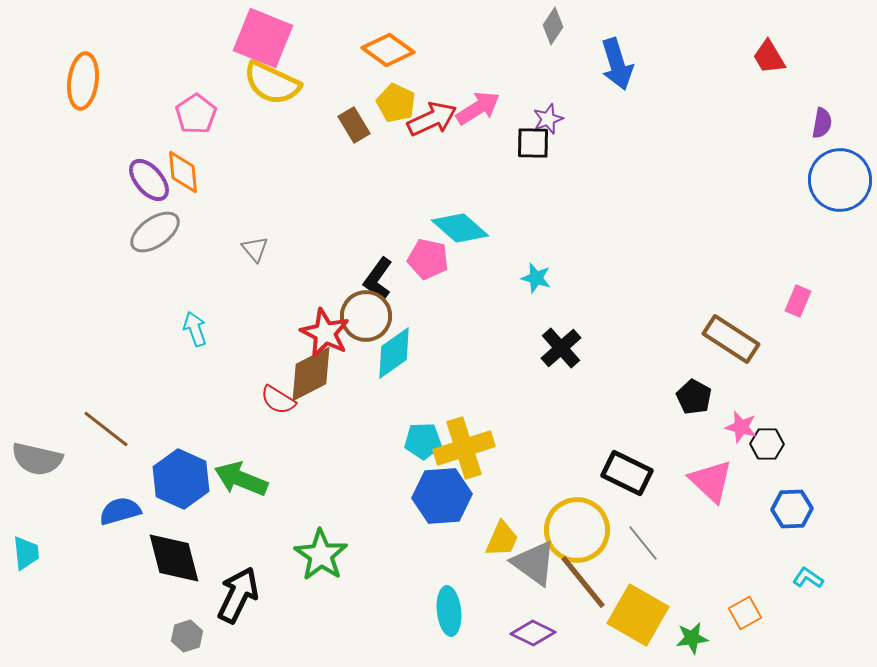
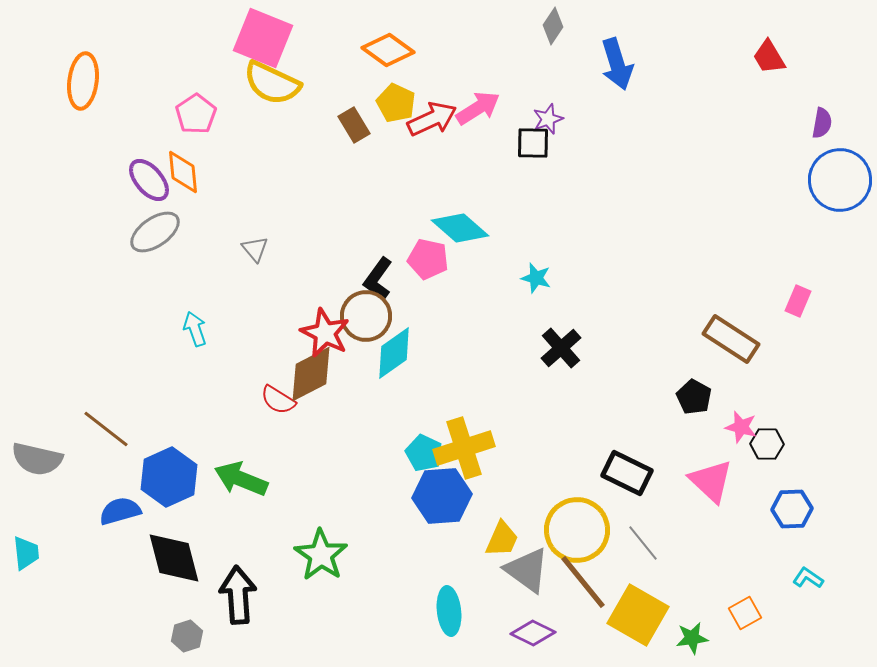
cyan pentagon at (423, 441): moved 1 px right, 12 px down; rotated 27 degrees clockwise
blue hexagon at (181, 479): moved 12 px left, 2 px up; rotated 12 degrees clockwise
gray triangle at (534, 563): moved 7 px left, 7 px down
black arrow at (238, 595): rotated 30 degrees counterclockwise
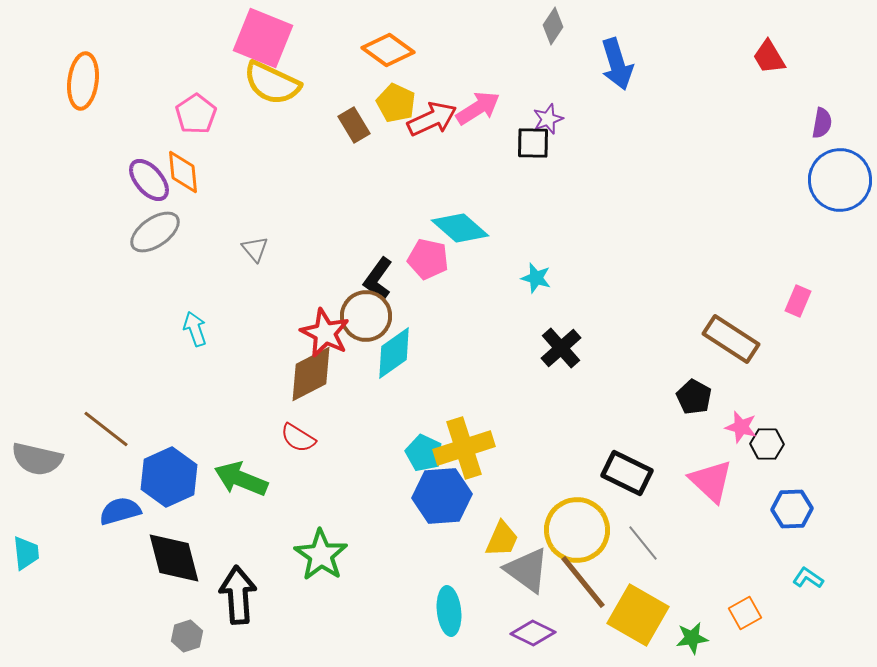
red semicircle at (278, 400): moved 20 px right, 38 px down
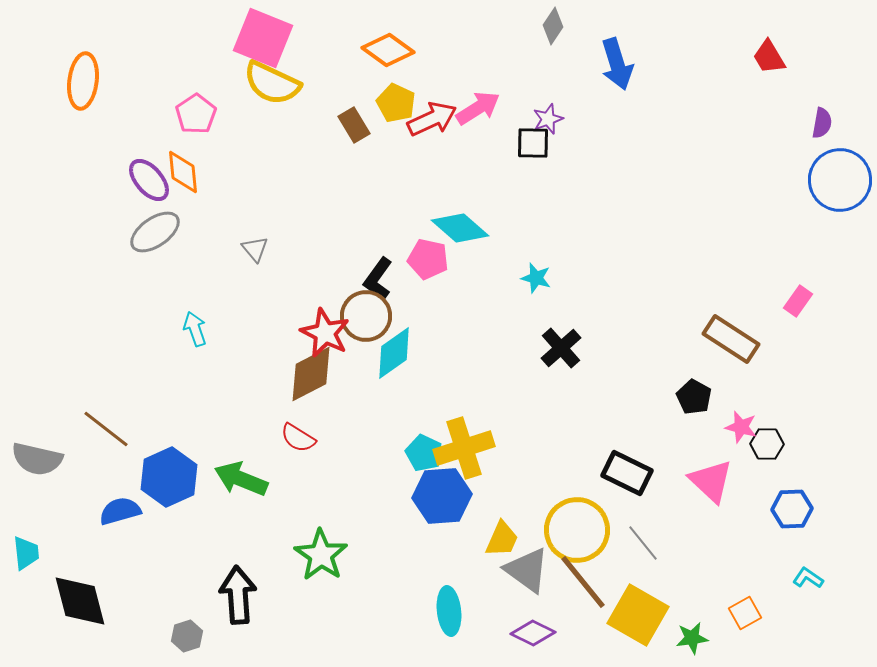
pink rectangle at (798, 301): rotated 12 degrees clockwise
black diamond at (174, 558): moved 94 px left, 43 px down
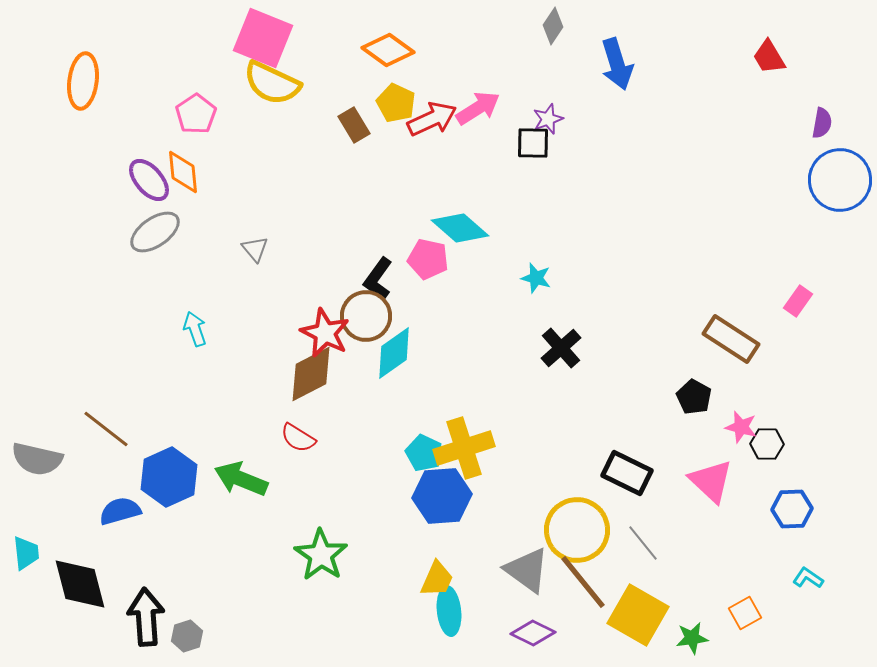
yellow trapezoid at (502, 539): moved 65 px left, 40 px down
black arrow at (238, 595): moved 92 px left, 22 px down
black diamond at (80, 601): moved 17 px up
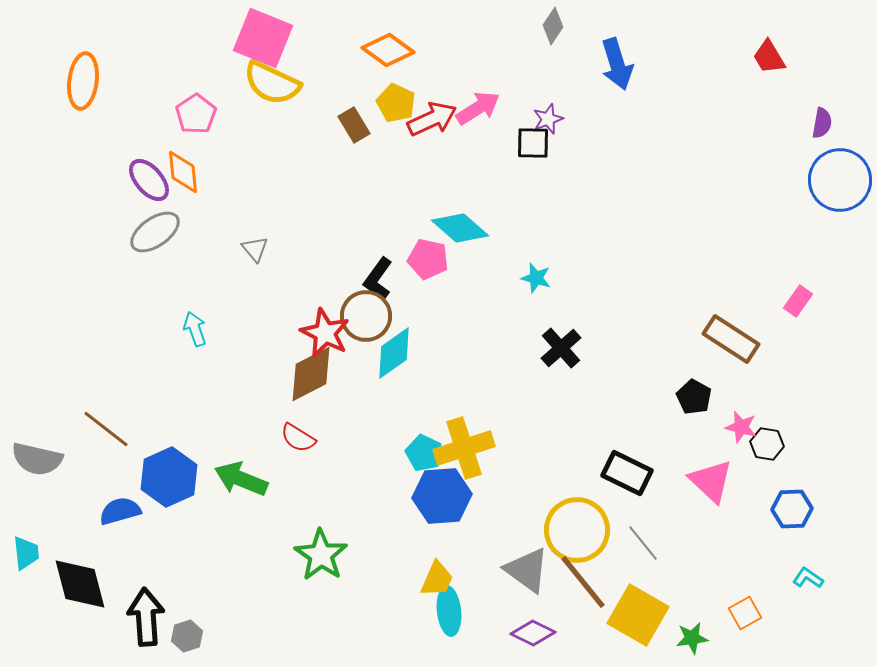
black hexagon at (767, 444): rotated 8 degrees clockwise
